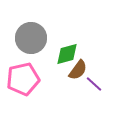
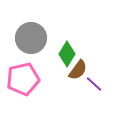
green diamond: rotated 45 degrees counterclockwise
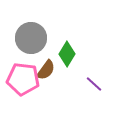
brown semicircle: moved 32 px left
pink pentagon: rotated 20 degrees clockwise
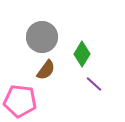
gray circle: moved 11 px right, 1 px up
green diamond: moved 15 px right
pink pentagon: moved 3 px left, 22 px down
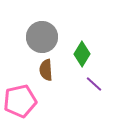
brown semicircle: rotated 140 degrees clockwise
pink pentagon: rotated 20 degrees counterclockwise
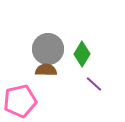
gray circle: moved 6 px right, 12 px down
brown semicircle: rotated 95 degrees clockwise
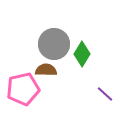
gray circle: moved 6 px right, 5 px up
purple line: moved 11 px right, 10 px down
pink pentagon: moved 3 px right, 12 px up
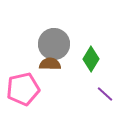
green diamond: moved 9 px right, 5 px down
brown semicircle: moved 4 px right, 6 px up
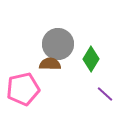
gray circle: moved 4 px right
